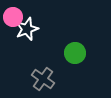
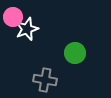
gray cross: moved 2 px right, 1 px down; rotated 25 degrees counterclockwise
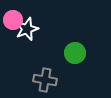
pink circle: moved 3 px down
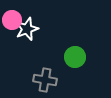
pink circle: moved 1 px left
green circle: moved 4 px down
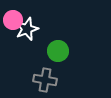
pink circle: moved 1 px right
green circle: moved 17 px left, 6 px up
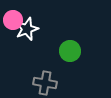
green circle: moved 12 px right
gray cross: moved 3 px down
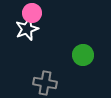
pink circle: moved 19 px right, 7 px up
green circle: moved 13 px right, 4 px down
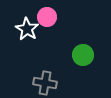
pink circle: moved 15 px right, 4 px down
white star: rotated 20 degrees counterclockwise
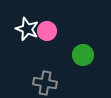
pink circle: moved 14 px down
white star: rotated 10 degrees counterclockwise
